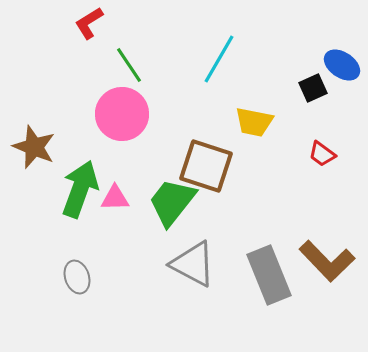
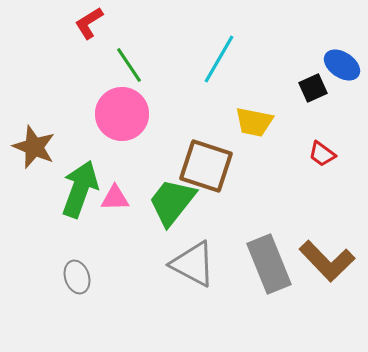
gray rectangle: moved 11 px up
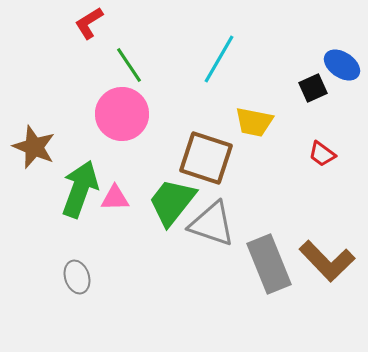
brown square: moved 8 px up
gray triangle: moved 19 px right, 40 px up; rotated 9 degrees counterclockwise
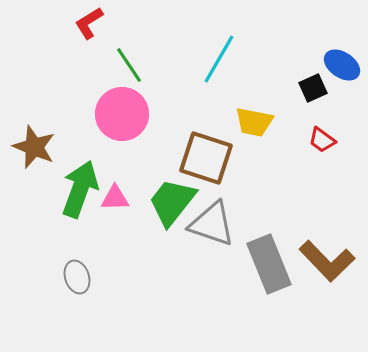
red trapezoid: moved 14 px up
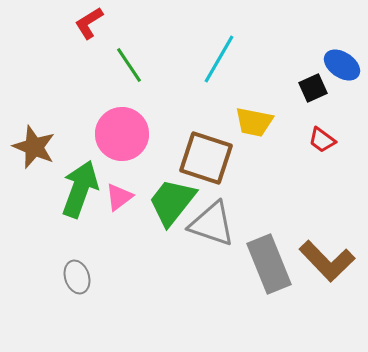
pink circle: moved 20 px down
pink triangle: moved 4 px right, 1 px up; rotated 36 degrees counterclockwise
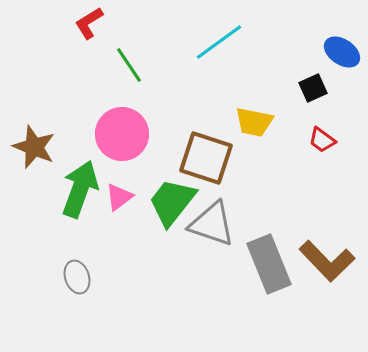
cyan line: moved 17 px up; rotated 24 degrees clockwise
blue ellipse: moved 13 px up
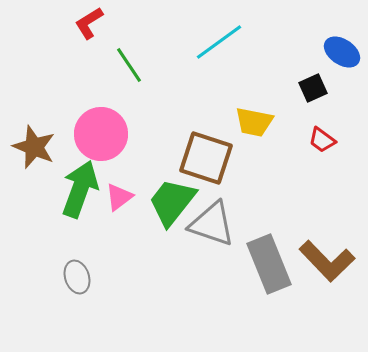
pink circle: moved 21 px left
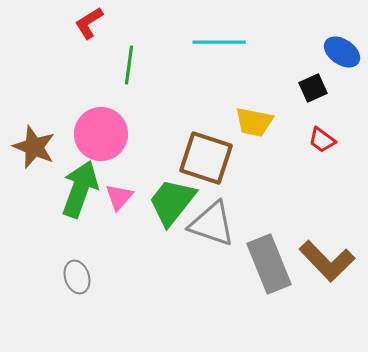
cyan line: rotated 36 degrees clockwise
green line: rotated 42 degrees clockwise
pink triangle: rotated 12 degrees counterclockwise
